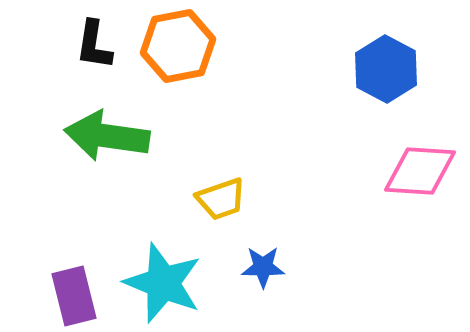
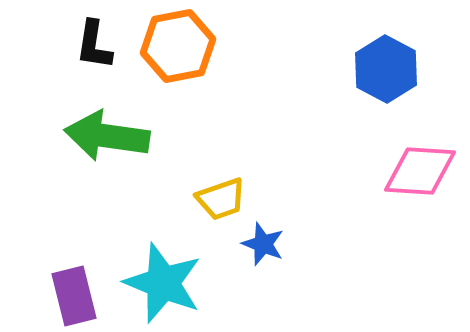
blue star: moved 23 px up; rotated 21 degrees clockwise
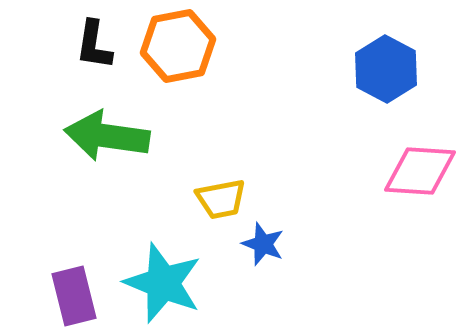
yellow trapezoid: rotated 8 degrees clockwise
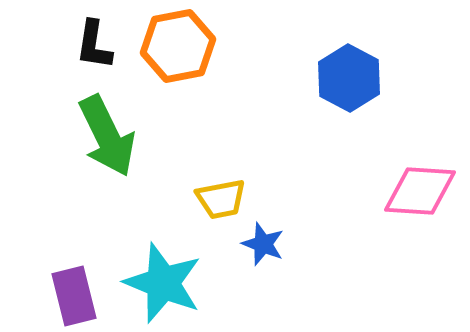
blue hexagon: moved 37 px left, 9 px down
green arrow: rotated 124 degrees counterclockwise
pink diamond: moved 20 px down
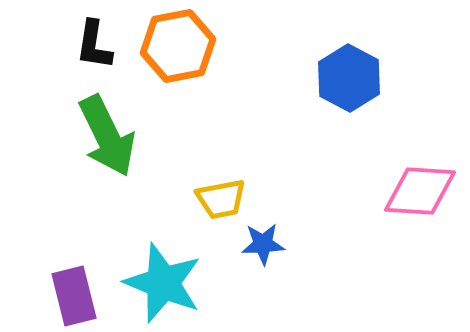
blue star: rotated 24 degrees counterclockwise
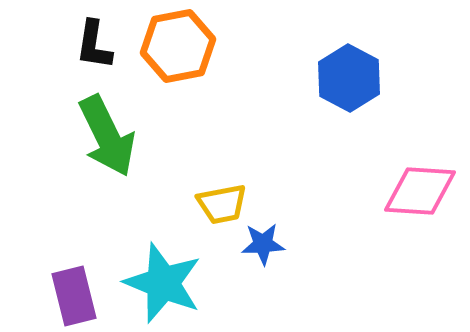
yellow trapezoid: moved 1 px right, 5 px down
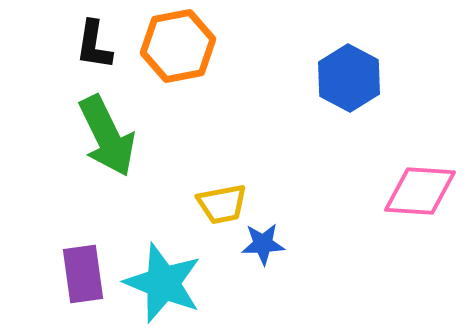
purple rectangle: moved 9 px right, 22 px up; rotated 6 degrees clockwise
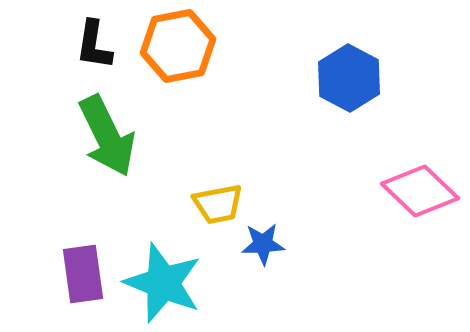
pink diamond: rotated 40 degrees clockwise
yellow trapezoid: moved 4 px left
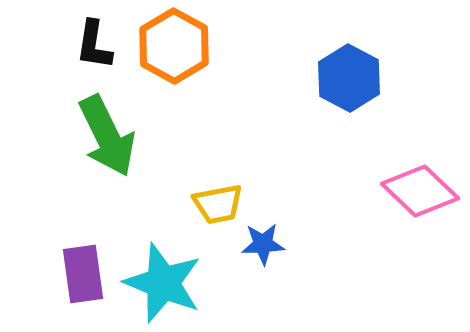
orange hexagon: moved 4 px left; rotated 20 degrees counterclockwise
